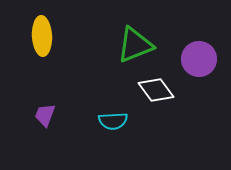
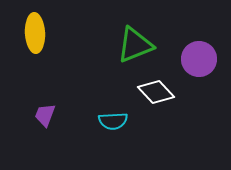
yellow ellipse: moved 7 px left, 3 px up
white diamond: moved 2 px down; rotated 6 degrees counterclockwise
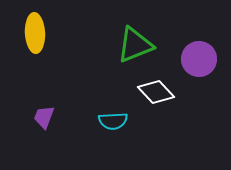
purple trapezoid: moved 1 px left, 2 px down
